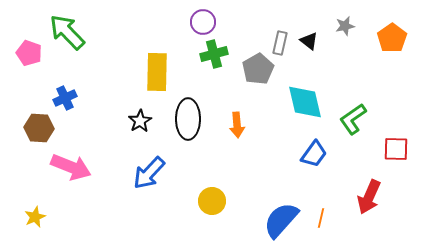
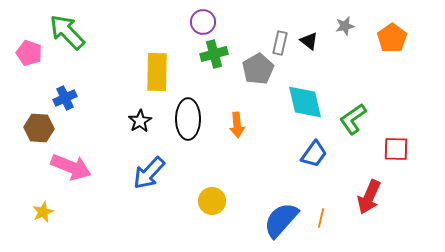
yellow star: moved 8 px right, 5 px up
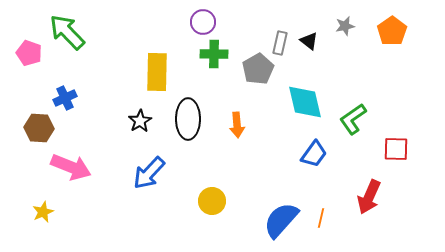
orange pentagon: moved 7 px up
green cross: rotated 16 degrees clockwise
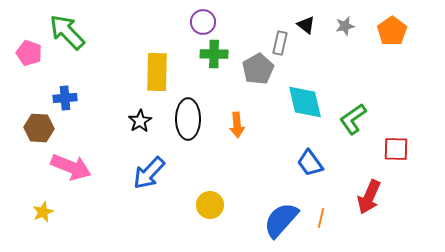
black triangle: moved 3 px left, 16 px up
blue cross: rotated 20 degrees clockwise
blue trapezoid: moved 4 px left, 9 px down; rotated 108 degrees clockwise
yellow circle: moved 2 px left, 4 px down
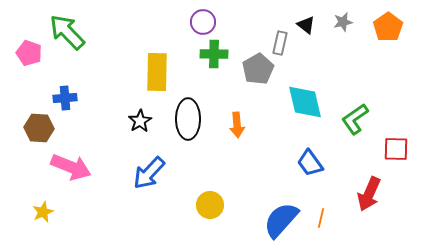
gray star: moved 2 px left, 4 px up
orange pentagon: moved 4 px left, 4 px up
green L-shape: moved 2 px right
red arrow: moved 3 px up
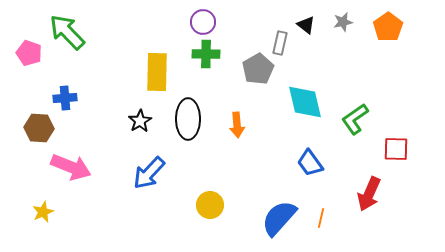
green cross: moved 8 px left
blue semicircle: moved 2 px left, 2 px up
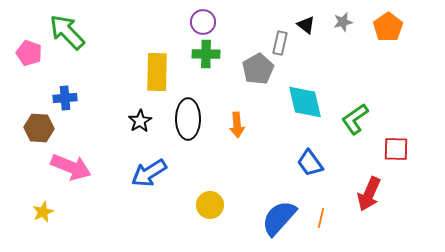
blue arrow: rotated 15 degrees clockwise
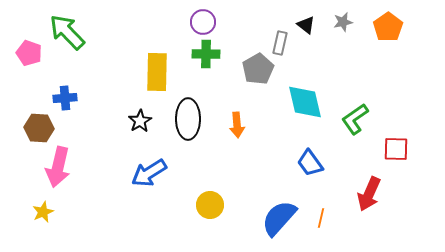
pink arrow: moved 13 px left; rotated 81 degrees clockwise
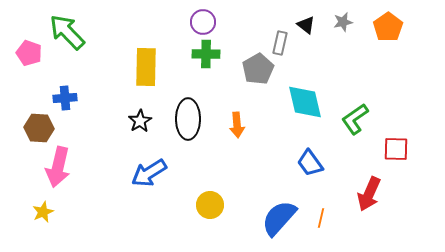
yellow rectangle: moved 11 px left, 5 px up
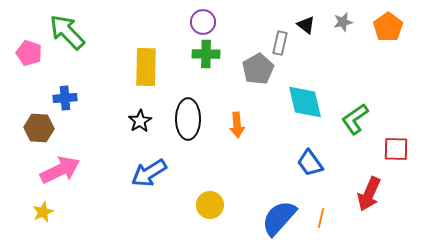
pink arrow: moved 2 px right, 3 px down; rotated 129 degrees counterclockwise
